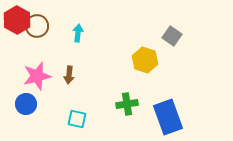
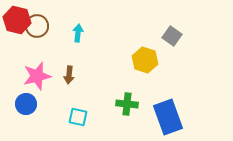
red hexagon: rotated 16 degrees counterclockwise
green cross: rotated 15 degrees clockwise
cyan square: moved 1 px right, 2 px up
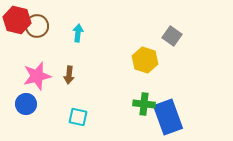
green cross: moved 17 px right
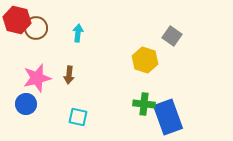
brown circle: moved 1 px left, 2 px down
pink star: moved 2 px down
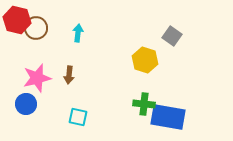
blue rectangle: rotated 60 degrees counterclockwise
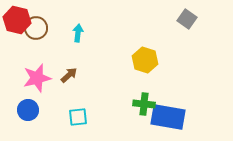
gray square: moved 15 px right, 17 px up
brown arrow: rotated 138 degrees counterclockwise
blue circle: moved 2 px right, 6 px down
cyan square: rotated 18 degrees counterclockwise
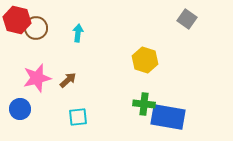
brown arrow: moved 1 px left, 5 px down
blue circle: moved 8 px left, 1 px up
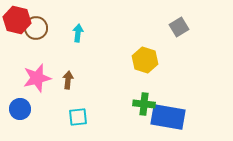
gray square: moved 8 px left, 8 px down; rotated 24 degrees clockwise
brown arrow: rotated 42 degrees counterclockwise
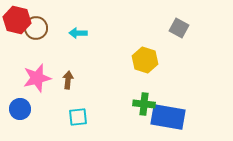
gray square: moved 1 px down; rotated 30 degrees counterclockwise
cyan arrow: rotated 96 degrees counterclockwise
